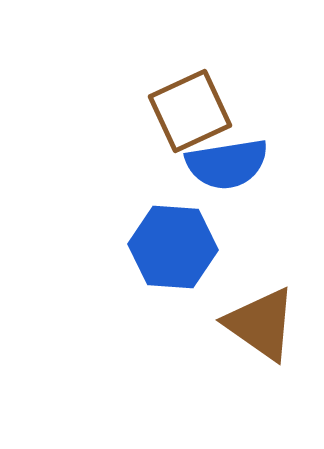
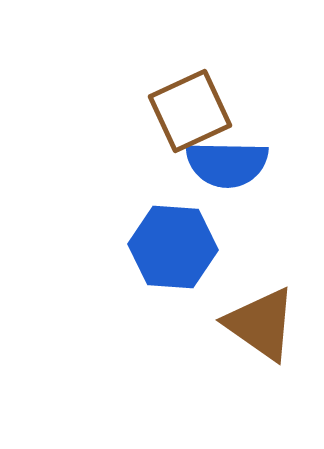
blue semicircle: rotated 10 degrees clockwise
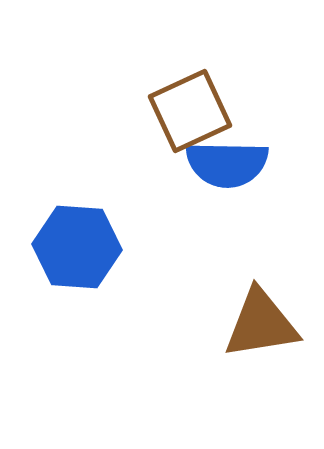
blue hexagon: moved 96 px left
brown triangle: rotated 44 degrees counterclockwise
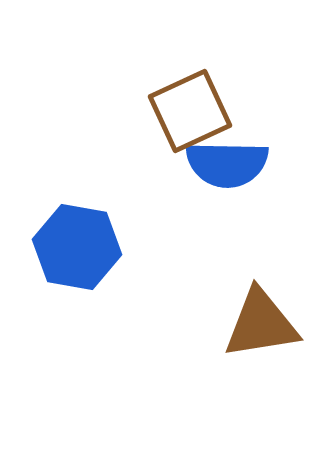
blue hexagon: rotated 6 degrees clockwise
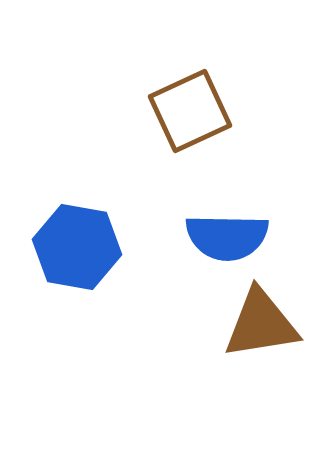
blue semicircle: moved 73 px down
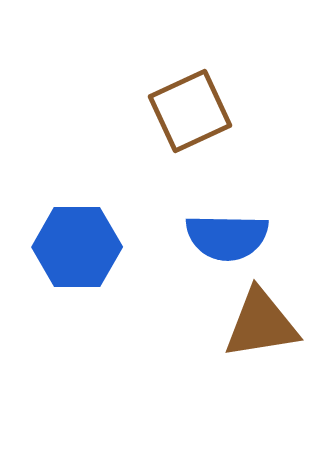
blue hexagon: rotated 10 degrees counterclockwise
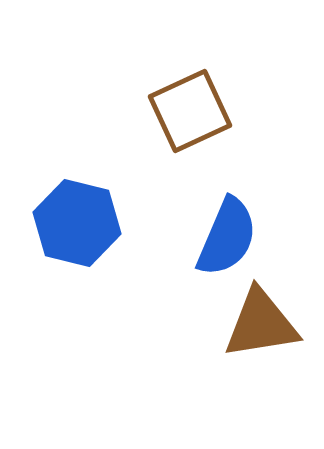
blue semicircle: rotated 68 degrees counterclockwise
blue hexagon: moved 24 px up; rotated 14 degrees clockwise
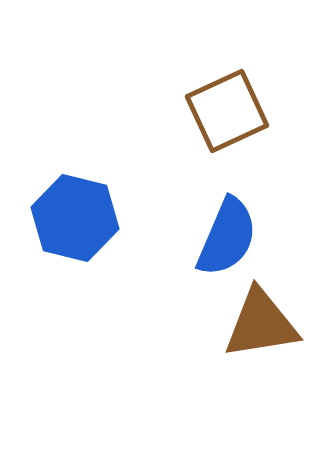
brown square: moved 37 px right
blue hexagon: moved 2 px left, 5 px up
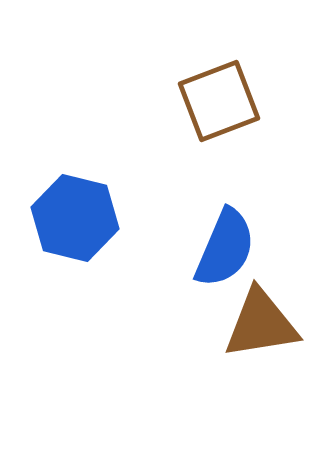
brown square: moved 8 px left, 10 px up; rotated 4 degrees clockwise
blue semicircle: moved 2 px left, 11 px down
